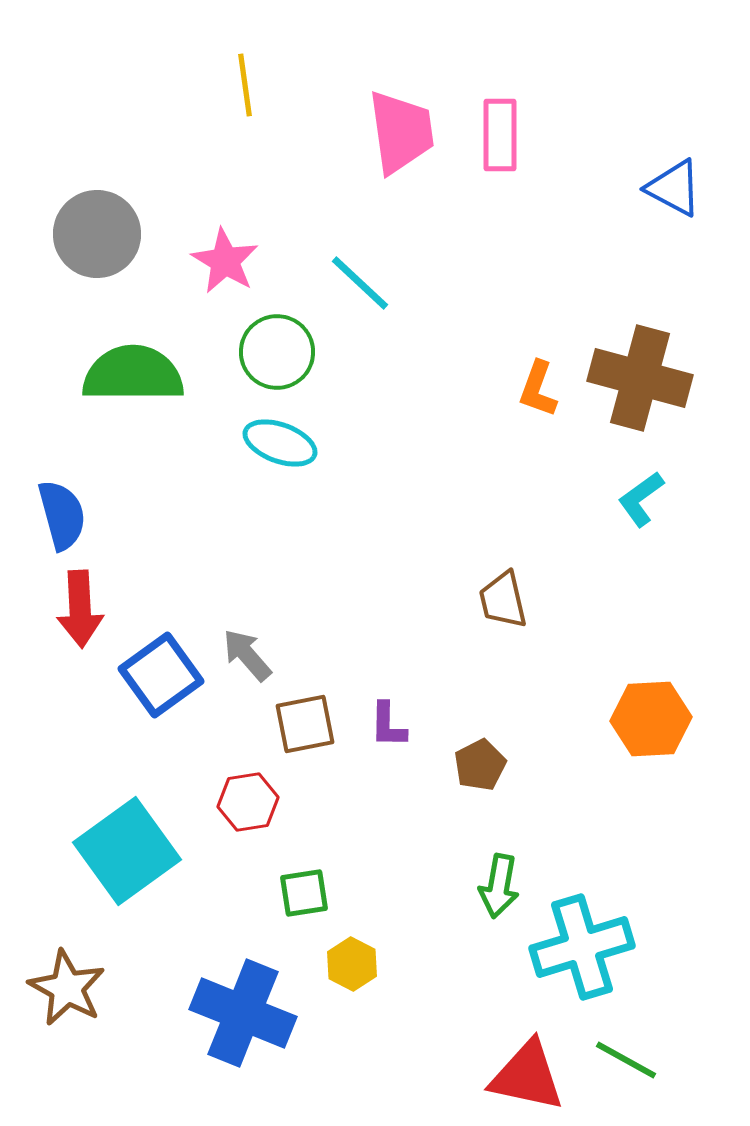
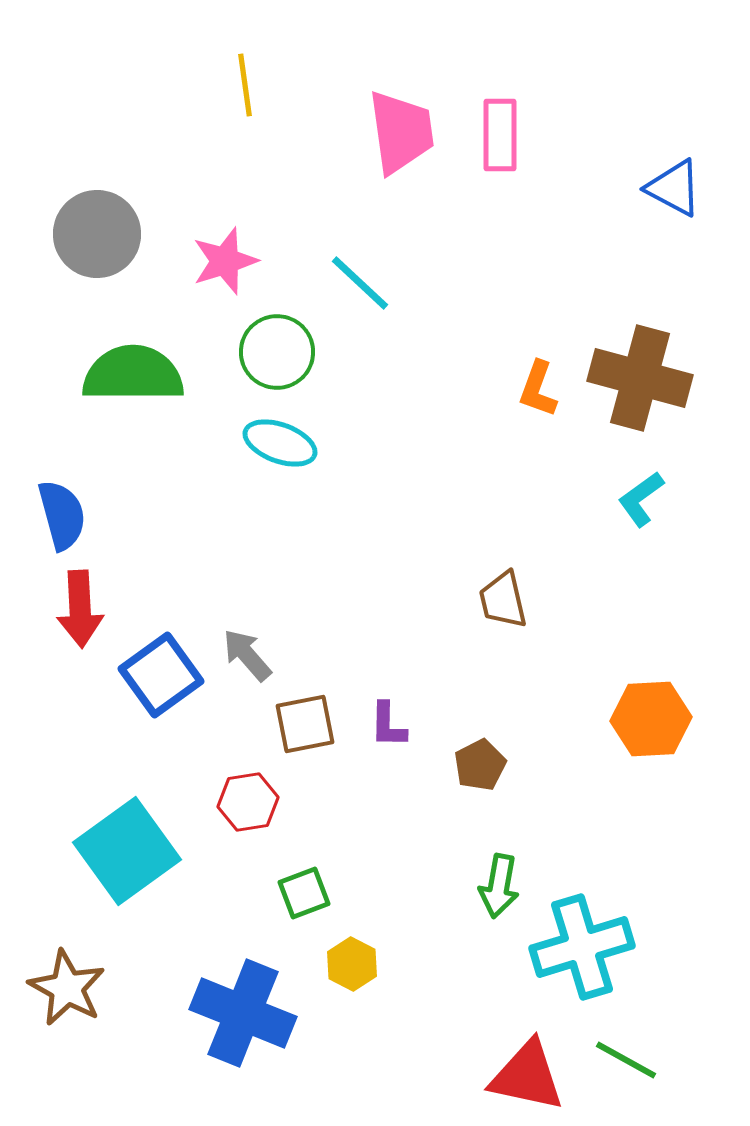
pink star: rotated 24 degrees clockwise
green square: rotated 12 degrees counterclockwise
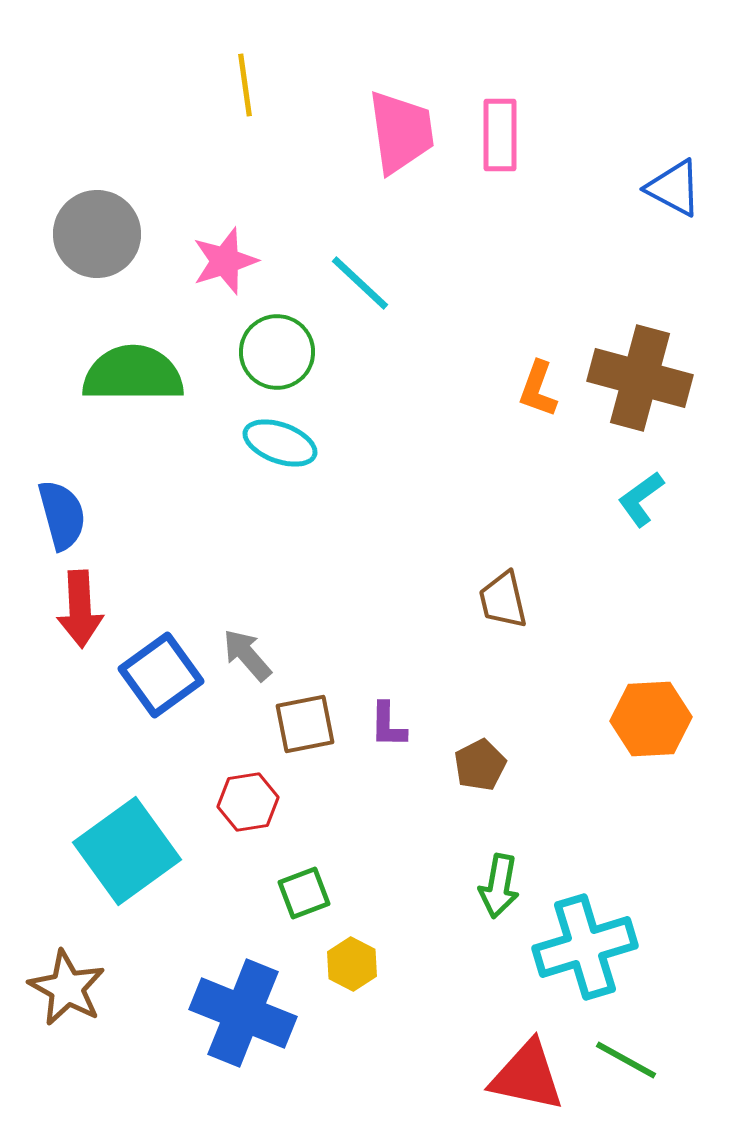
cyan cross: moved 3 px right
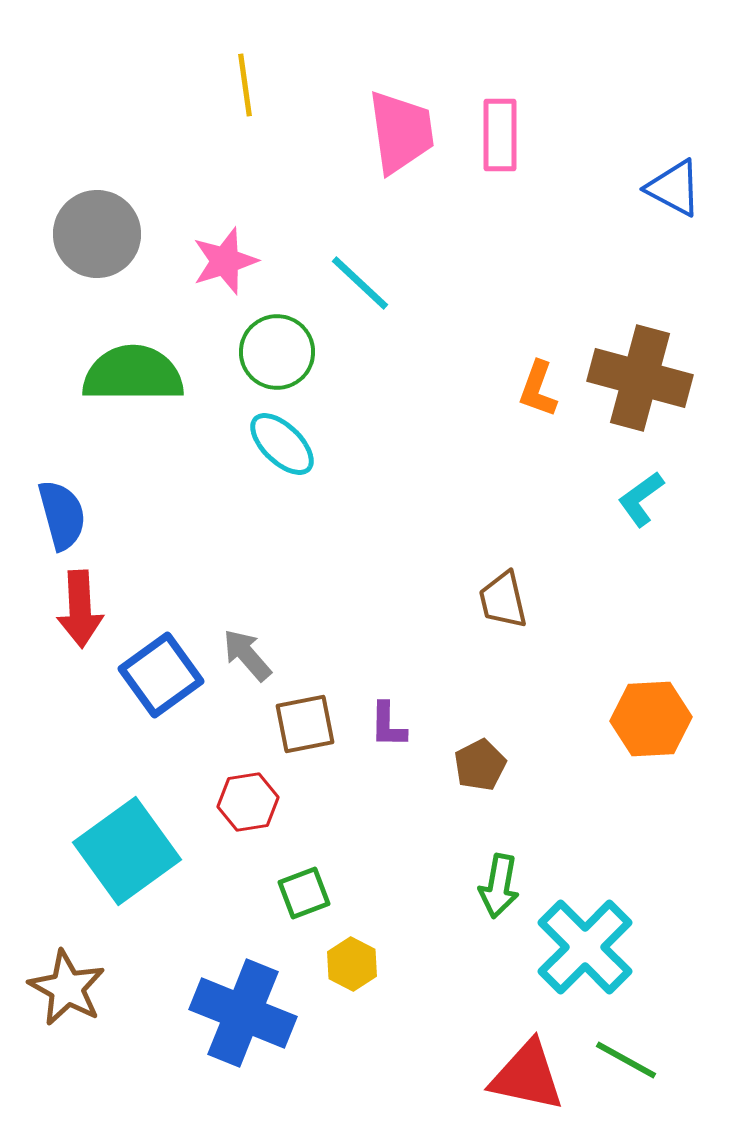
cyan ellipse: moved 2 px right, 1 px down; rotated 24 degrees clockwise
cyan cross: rotated 28 degrees counterclockwise
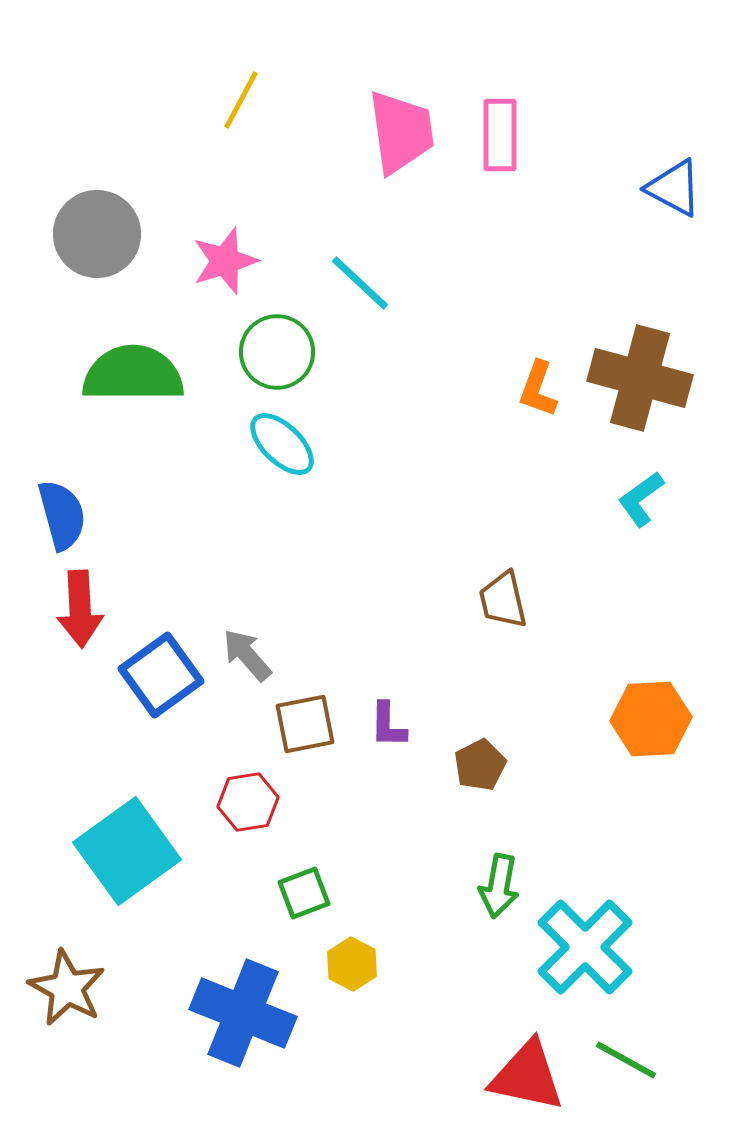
yellow line: moved 4 px left, 15 px down; rotated 36 degrees clockwise
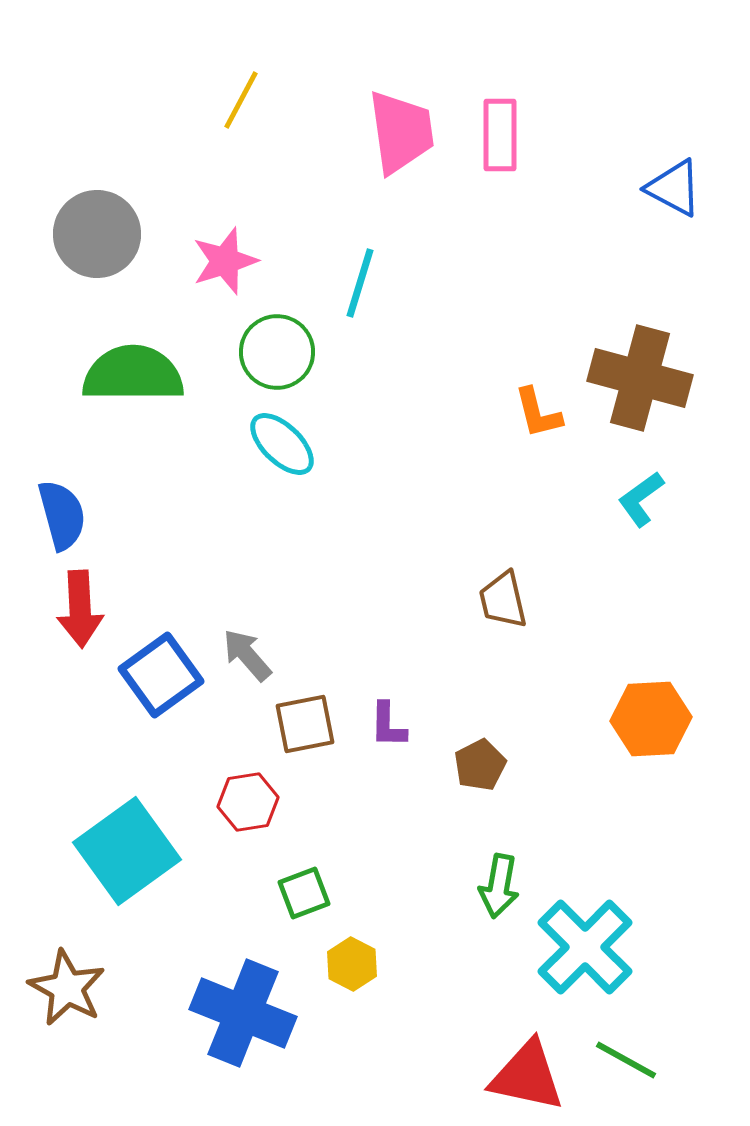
cyan line: rotated 64 degrees clockwise
orange L-shape: moved 24 px down; rotated 34 degrees counterclockwise
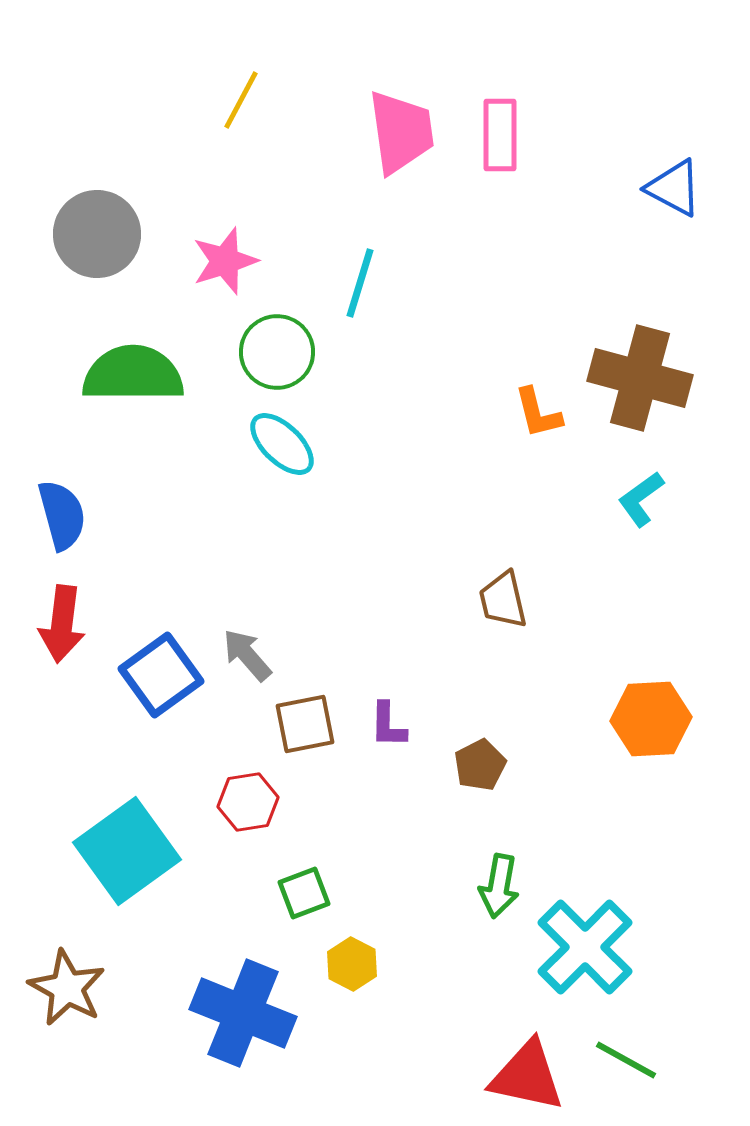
red arrow: moved 18 px left, 15 px down; rotated 10 degrees clockwise
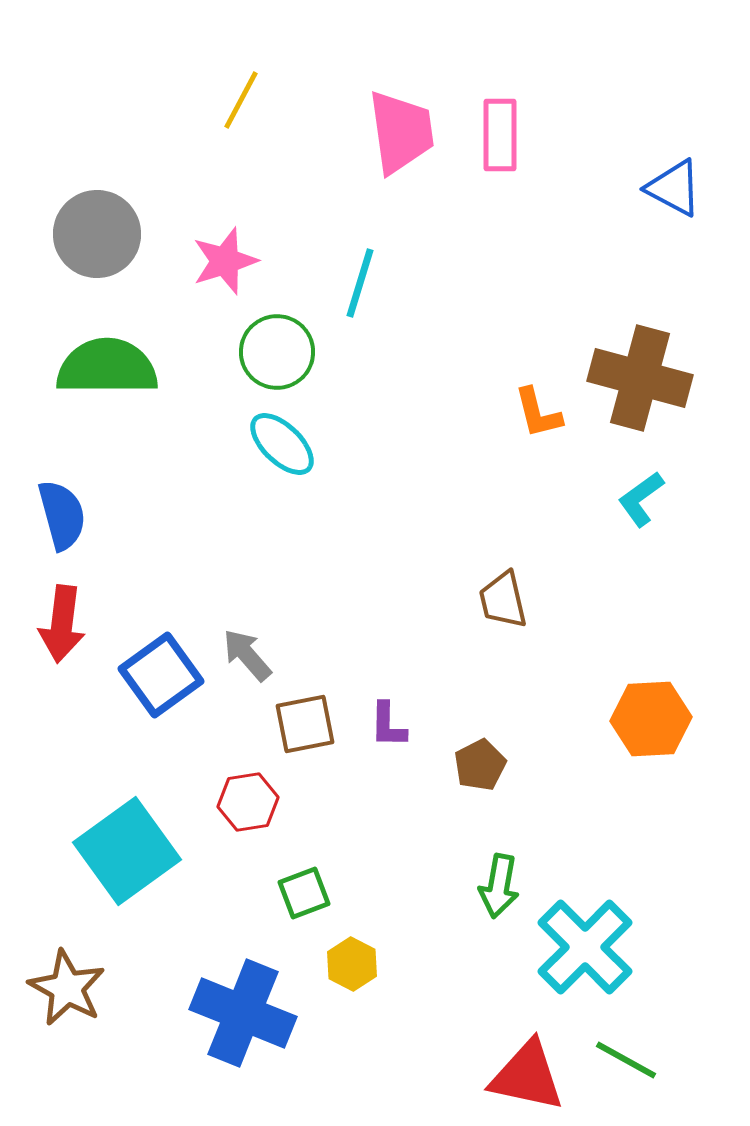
green semicircle: moved 26 px left, 7 px up
